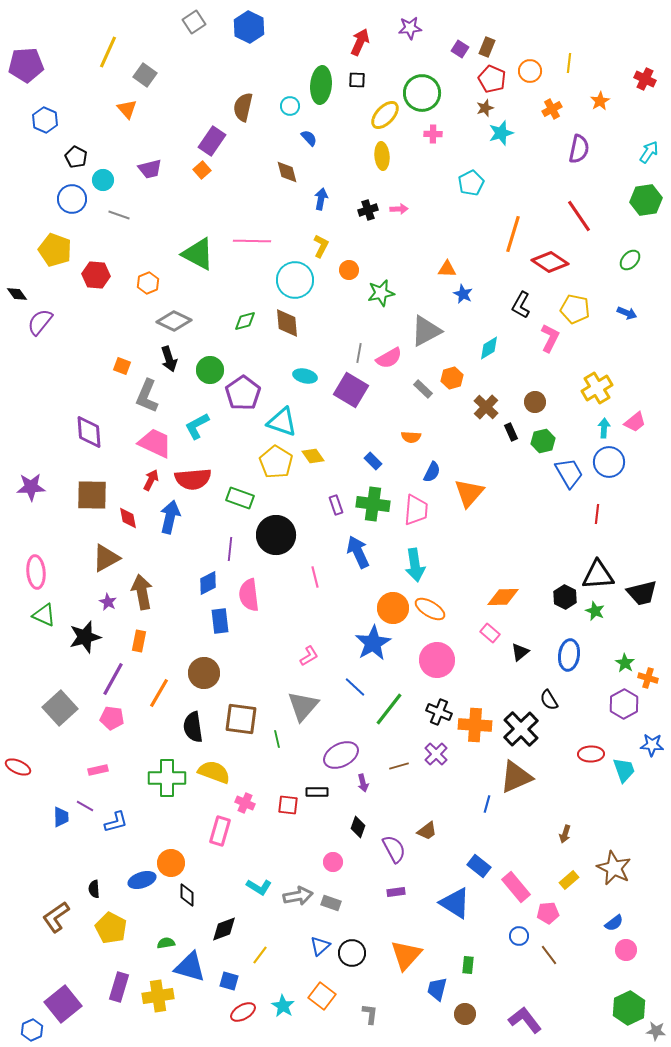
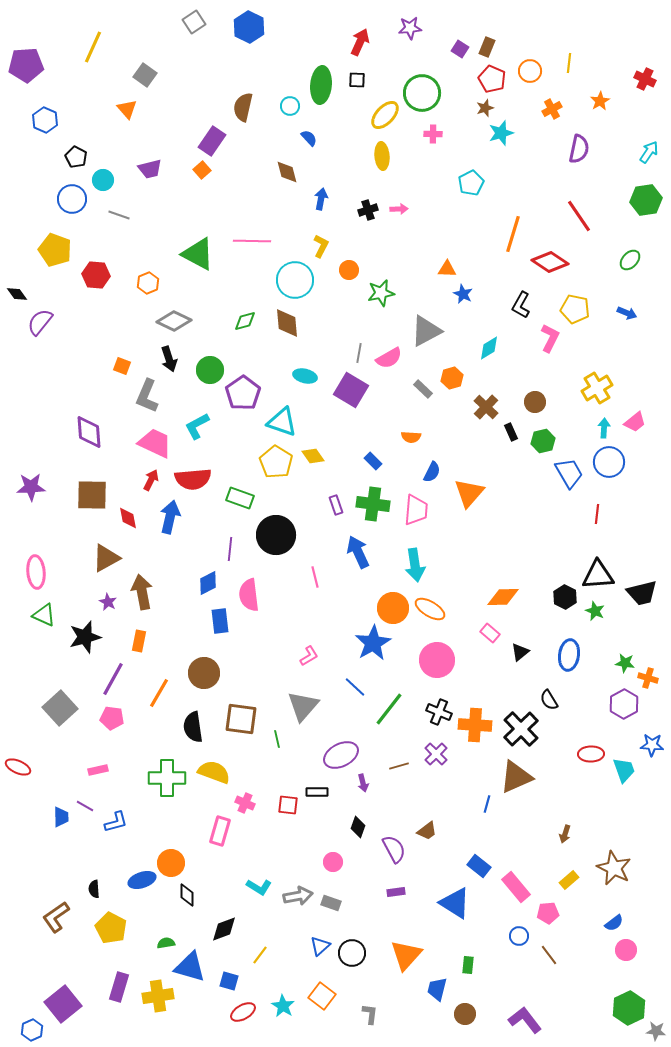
yellow line at (108, 52): moved 15 px left, 5 px up
green star at (625, 663): rotated 24 degrees counterclockwise
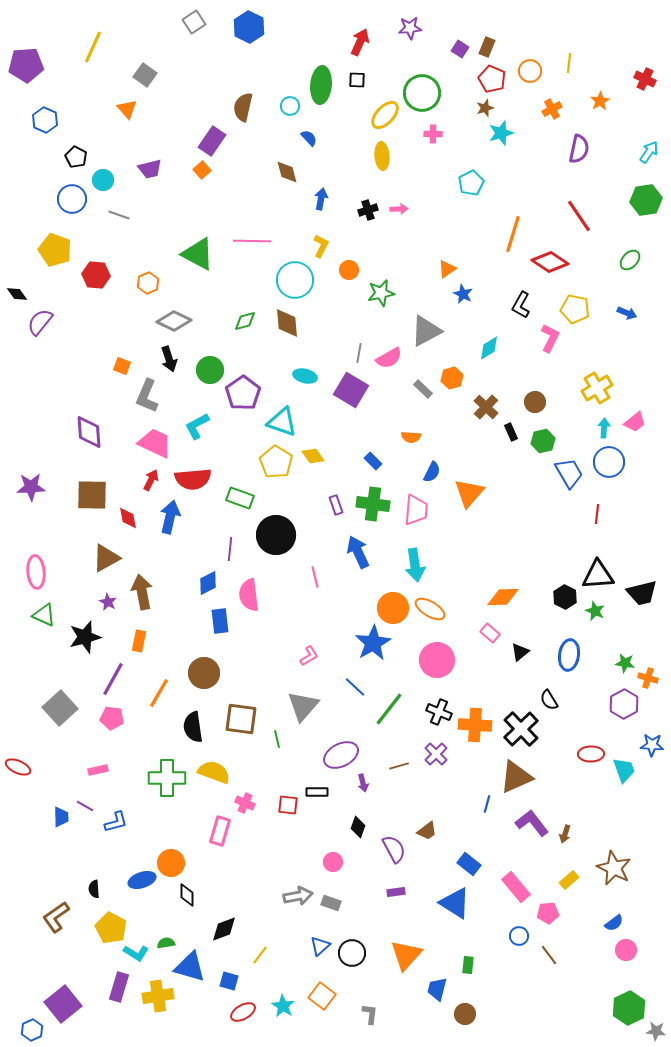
orange triangle at (447, 269): rotated 36 degrees counterclockwise
blue rectangle at (479, 866): moved 10 px left, 2 px up
cyan L-shape at (259, 887): moved 123 px left, 66 px down
purple L-shape at (525, 1020): moved 7 px right, 197 px up
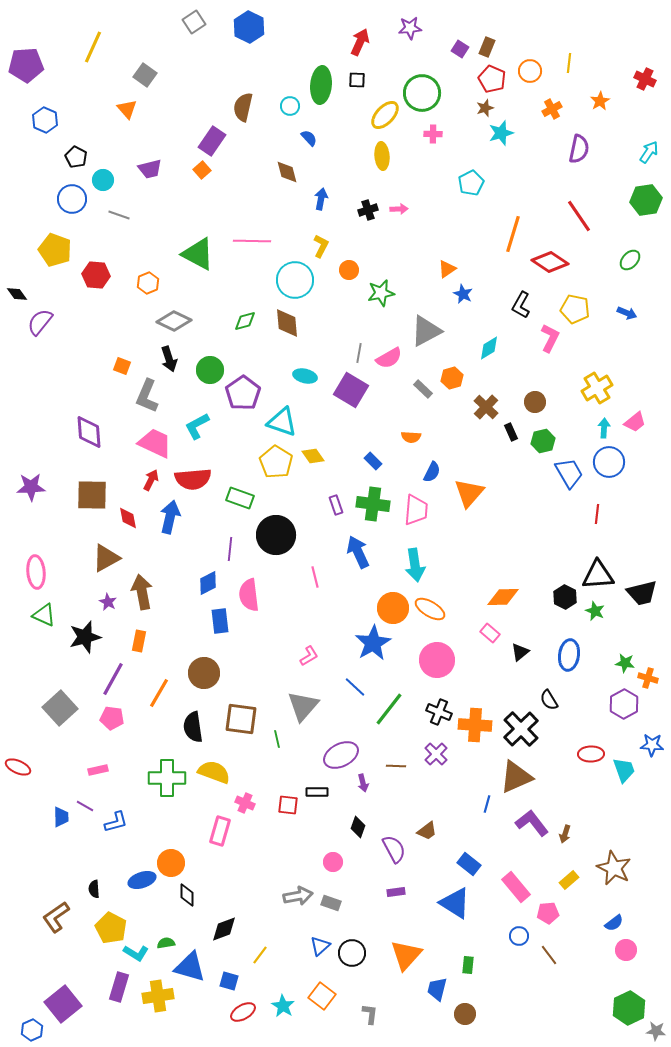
brown line at (399, 766): moved 3 px left; rotated 18 degrees clockwise
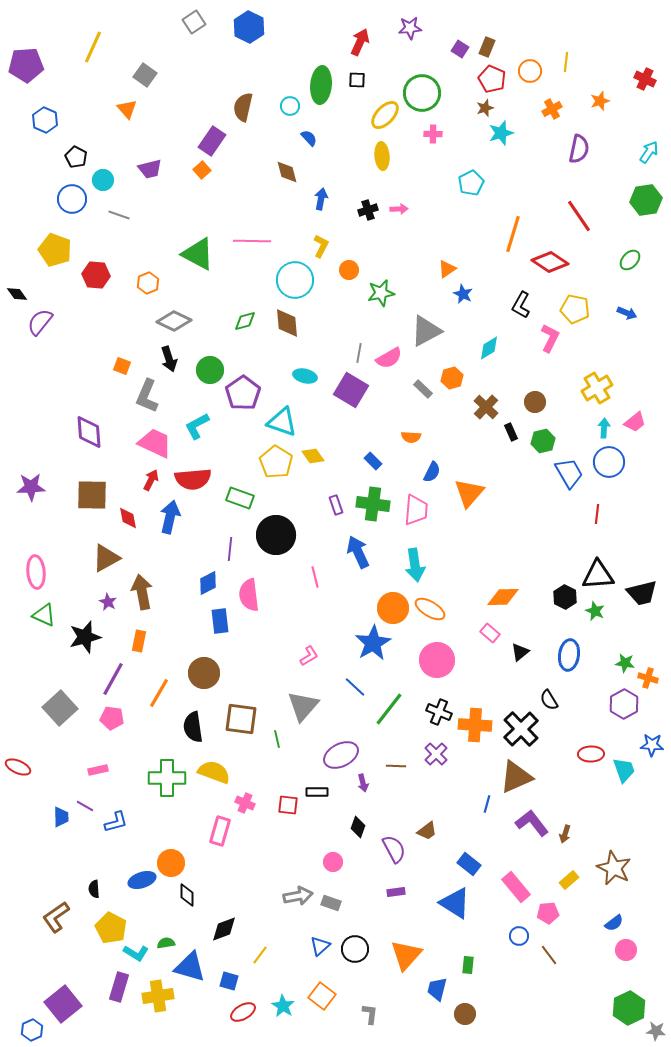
yellow line at (569, 63): moved 3 px left, 1 px up
orange star at (600, 101): rotated 12 degrees clockwise
black circle at (352, 953): moved 3 px right, 4 px up
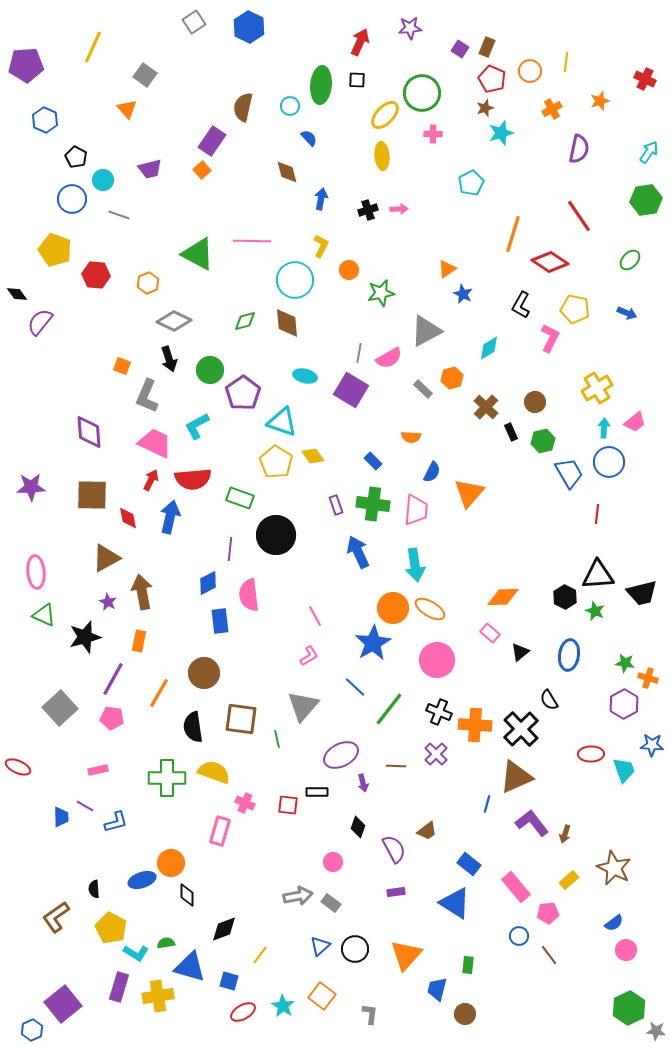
pink line at (315, 577): moved 39 px down; rotated 15 degrees counterclockwise
gray rectangle at (331, 903): rotated 18 degrees clockwise
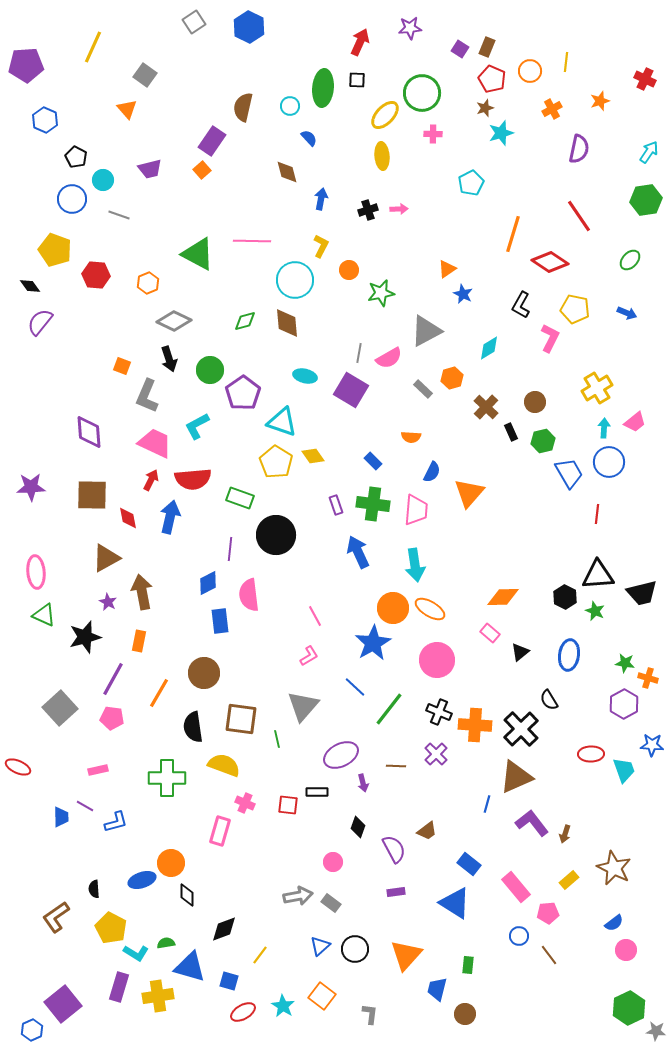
green ellipse at (321, 85): moved 2 px right, 3 px down
black diamond at (17, 294): moved 13 px right, 8 px up
yellow semicircle at (214, 772): moved 10 px right, 7 px up
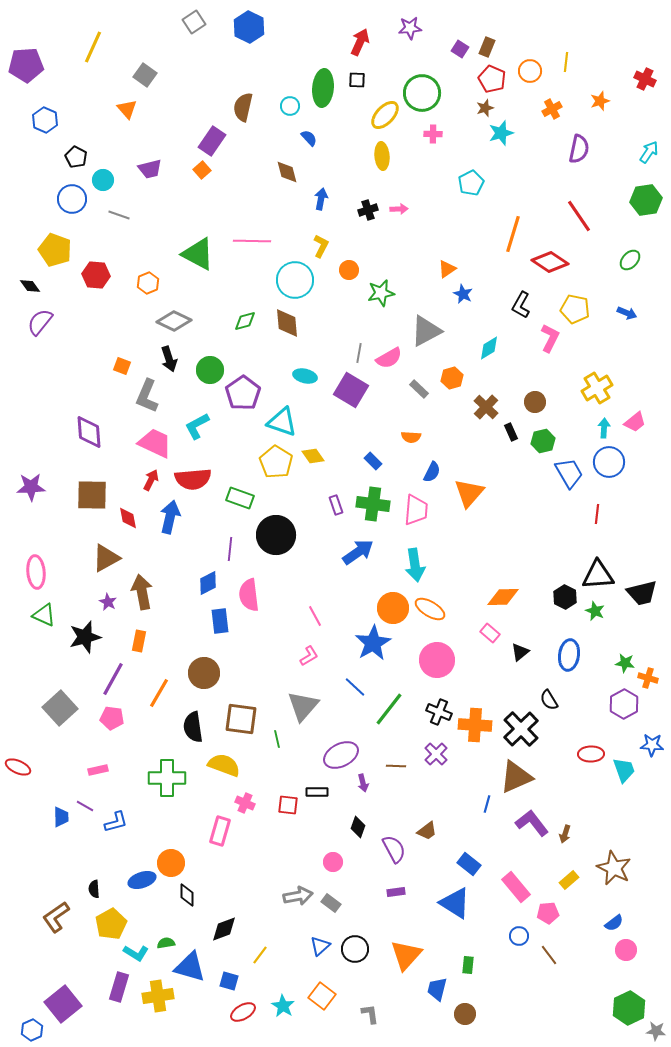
gray rectangle at (423, 389): moved 4 px left
blue arrow at (358, 552): rotated 80 degrees clockwise
yellow pentagon at (111, 928): moved 4 px up; rotated 16 degrees clockwise
gray L-shape at (370, 1014): rotated 15 degrees counterclockwise
